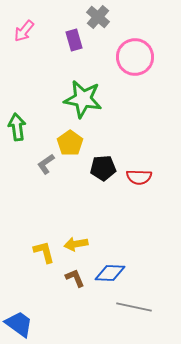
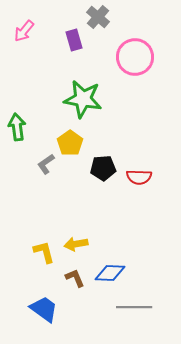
gray line: rotated 12 degrees counterclockwise
blue trapezoid: moved 25 px right, 15 px up
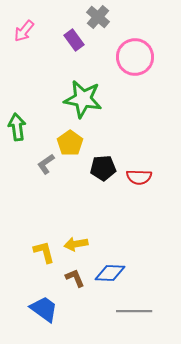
purple rectangle: rotated 20 degrees counterclockwise
gray line: moved 4 px down
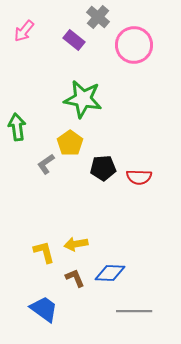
purple rectangle: rotated 15 degrees counterclockwise
pink circle: moved 1 px left, 12 px up
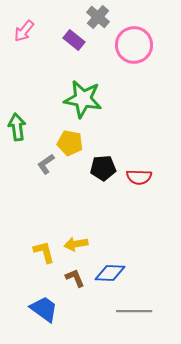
yellow pentagon: rotated 25 degrees counterclockwise
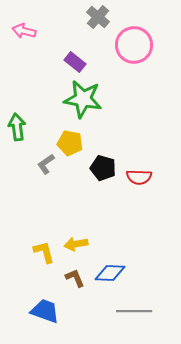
pink arrow: rotated 65 degrees clockwise
purple rectangle: moved 1 px right, 22 px down
black pentagon: rotated 20 degrees clockwise
blue trapezoid: moved 1 px right, 2 px down; rotated 16 degrees counterclockwise
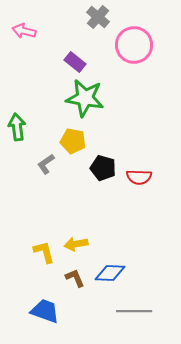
green star: moved 2 px right, 1 px up
yellow pentagon: moved 3 px right, 2 px up
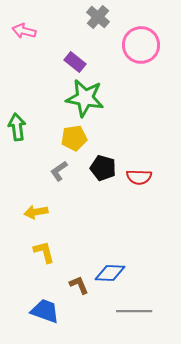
pink circle: moved 7 px right
yellow pentagon: moved 1 px right, 3 px up; rotated 20 degrees counterclockwise
gray L-shape: moved 13 px right, 7 px down
yellow arrow: moved 40 px left, 32 px up
brown L-shape: moved 4 px right, 7 px down
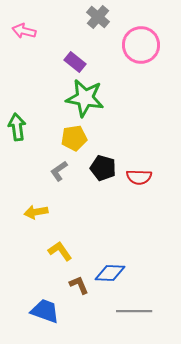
yellow L-shape: moved 16 px right, 1 px up; rotated 20 degrees counterclockwise
